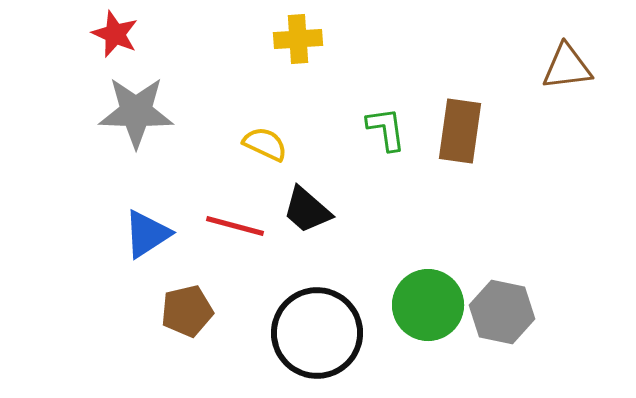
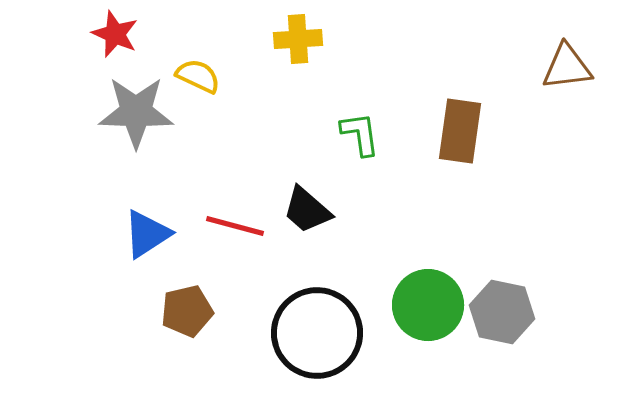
green L-shape: moved 26 px left, 5 px down
yellow semicircle: moved 67 px left, 68 px up
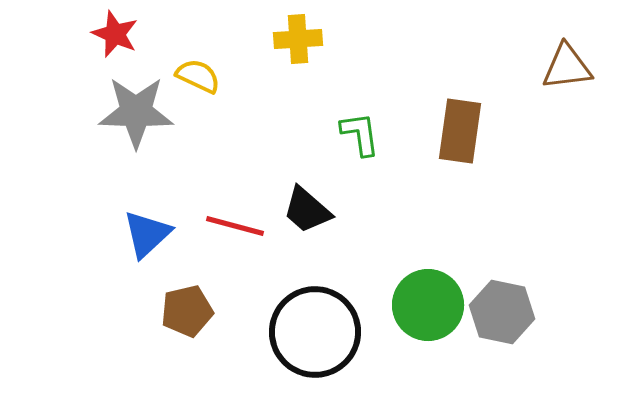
blue triangle: rotated 10 degrees counterclockwise
black circle: moved 2 px left, 1 px up
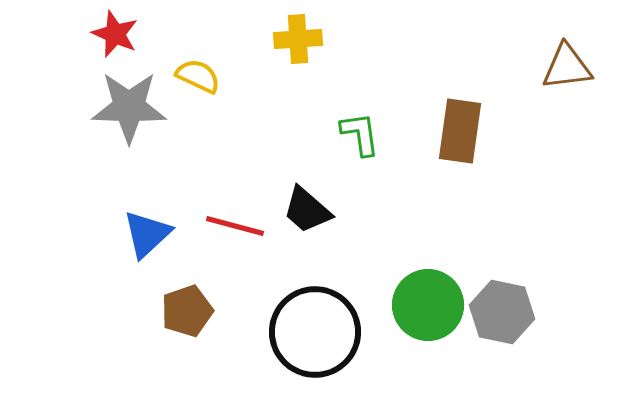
gray star: moved 7 px left, 5 px up
brown pentagon: rotated 6 degrees counterclockwise
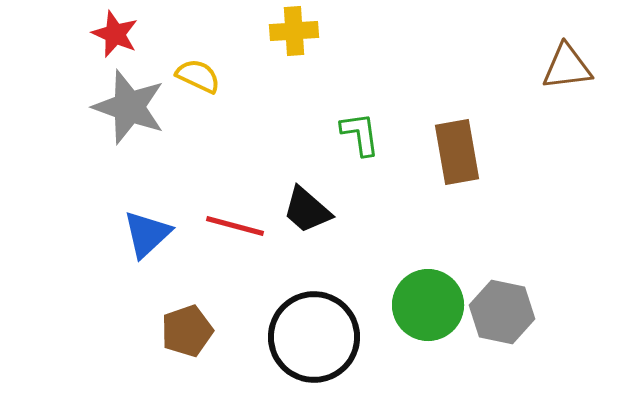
yellow cross: moved 4 px left, 8 px up
gray star: rotated 18 degrees clockwise
brown rectangle: moved 3 px left, 21 px down; rotated 18 degrees counterclockwise
brown pentagon: moved 20 px down
black circle: moved 1 px left, 5 px down
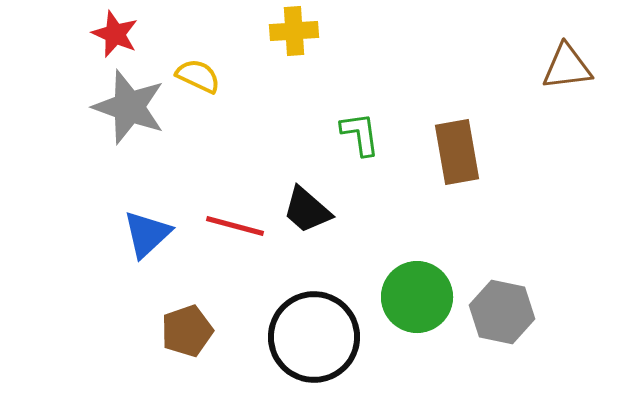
green circle: moved 11 px left, 8 px up
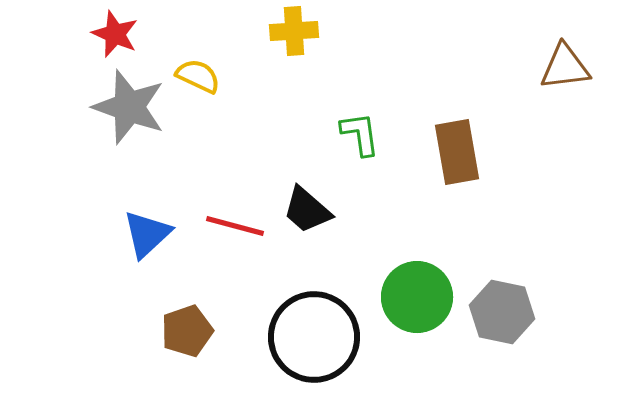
brown triangle: moved 2 px left
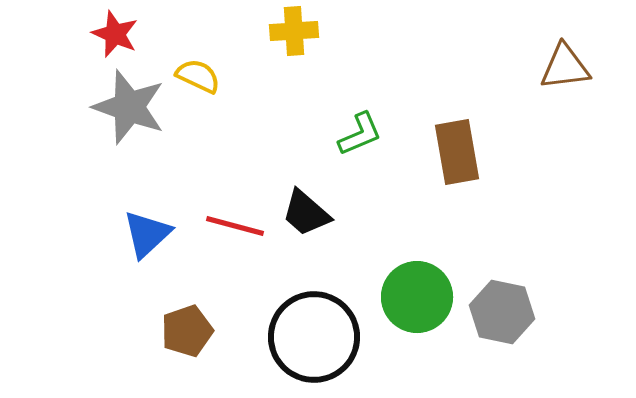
green L-shape: rotated 75 degrees clockwise
black trapezoid: moved 1 px left, 3 px down
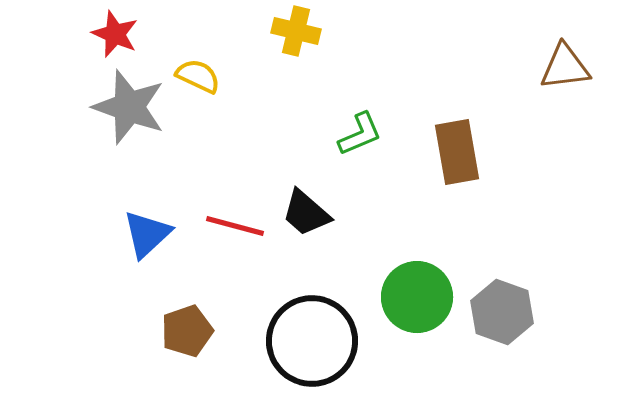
yellow cross: moved 2 px right; rotated 18 degrees clockwise
gray hexagon: rotated 8 degrees clockwise
black circle: moved 2 px left, 4 px down
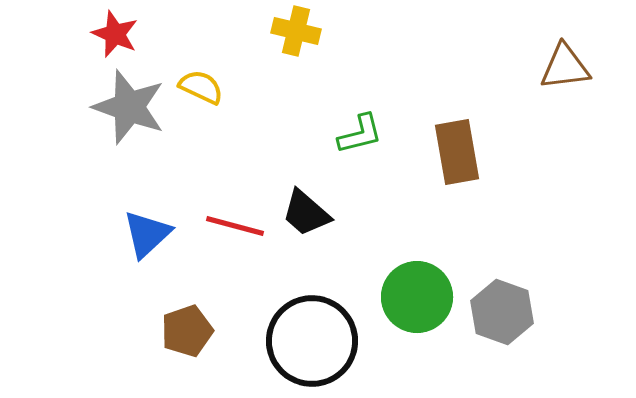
yellow semicircle: moved 3 px right, 11 px down
green L-shape: rotated 9 degrees clockwise
